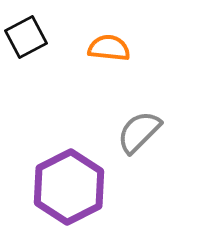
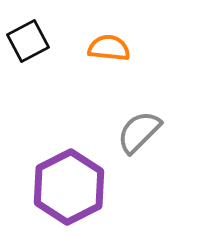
black square: moved 2 px right, 4 px down
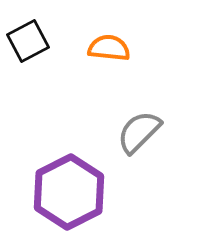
purple hexagon: moved 5 px down
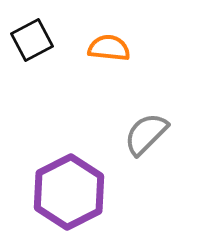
black square: moved 4 px right, 1 px up
gray semicircle: moved 7 px right, 2 px down
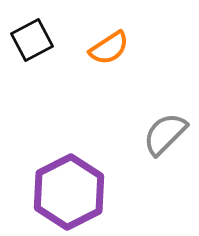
orange semicircle: rotated 141 degrees clockwise
gray semicircle: moved 19 px right
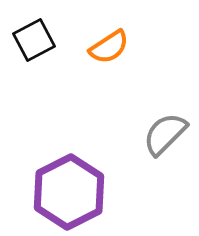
black square: moved 2 px right
orange semicircle: moved 1 px up
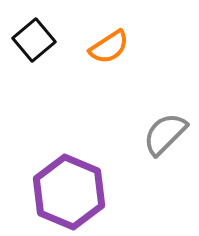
black square: rotated 12 degrees counterclockwise
purple hexagon: rotated 10 degrees counterclockwise
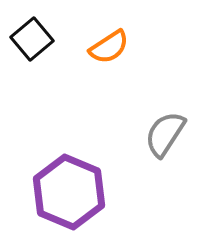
black square: moved 2 px left, 1 px up
gray semicircle: rotated 12 degrees counterclockwise
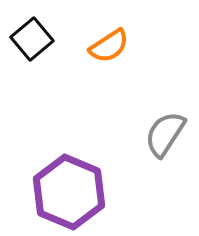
orange semicircle: moved 1 px up
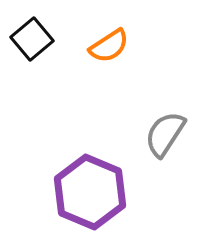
purple hexagon: moved 21 px right
